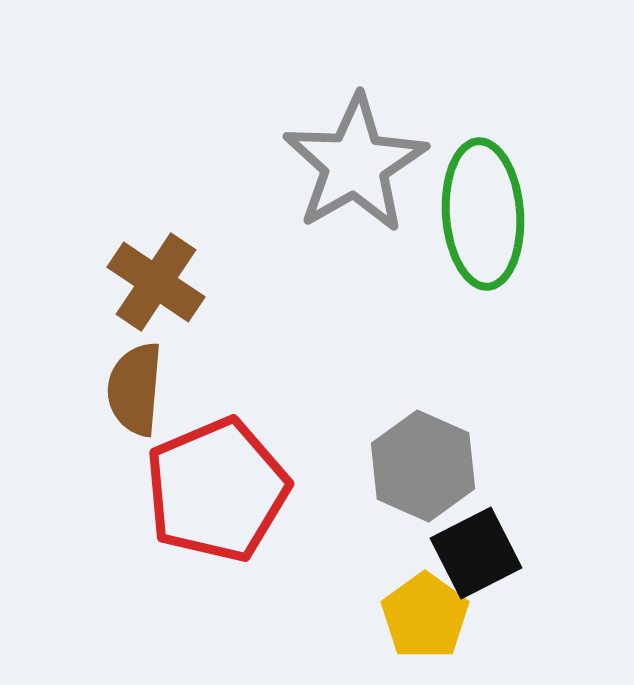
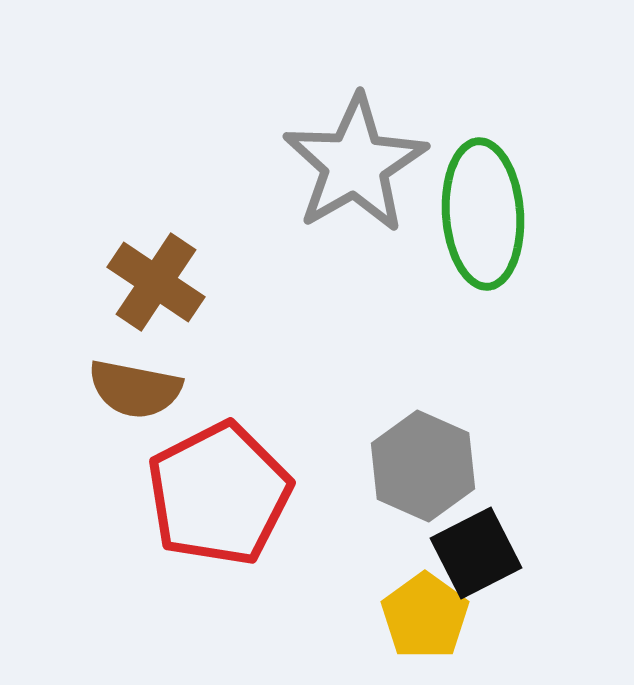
brown semicircle: rotated 84 degrees counterclockwise
red pentagon: moved 2 px right, 4 px down; rotated 4 degrees counterclockwise
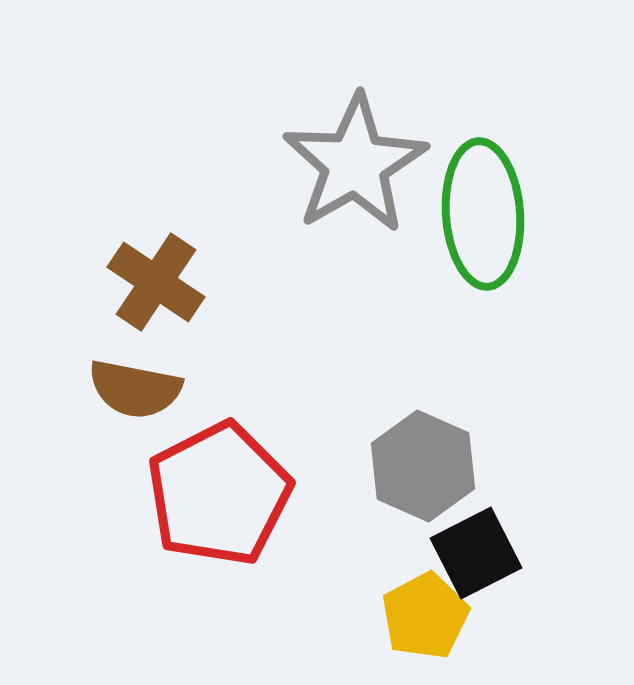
yellow pentagon: rotated 8 degrees clockwise
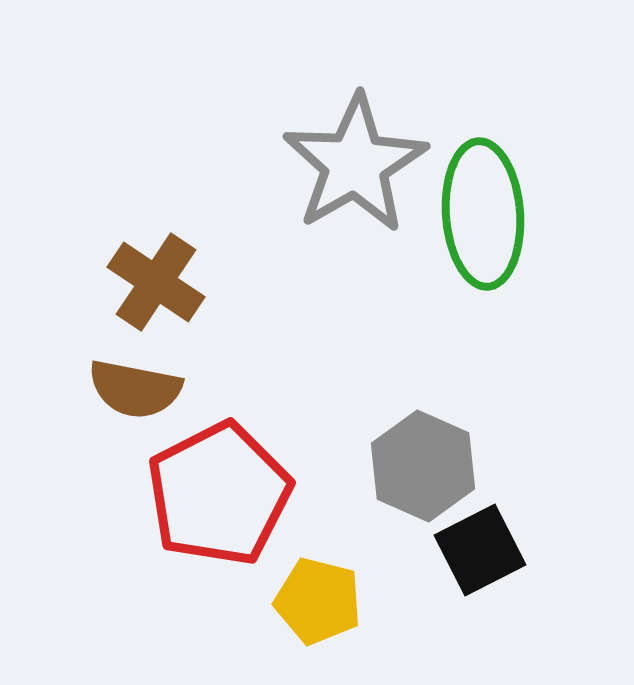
black square: moved 4 px right, 3 px up
yellow pentagon: moved 107 px left, 15 px up; rotated 30 degrees counterclockwise
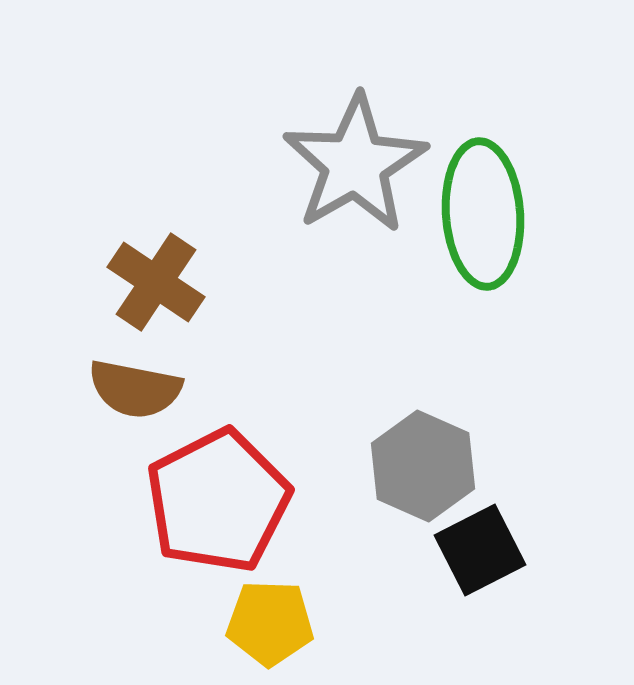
red pentagon: moved 1 px left, 7 px down
yellow pentagon: moved 48 px left, 22 px down; rotated 12 degrees counterclockwise
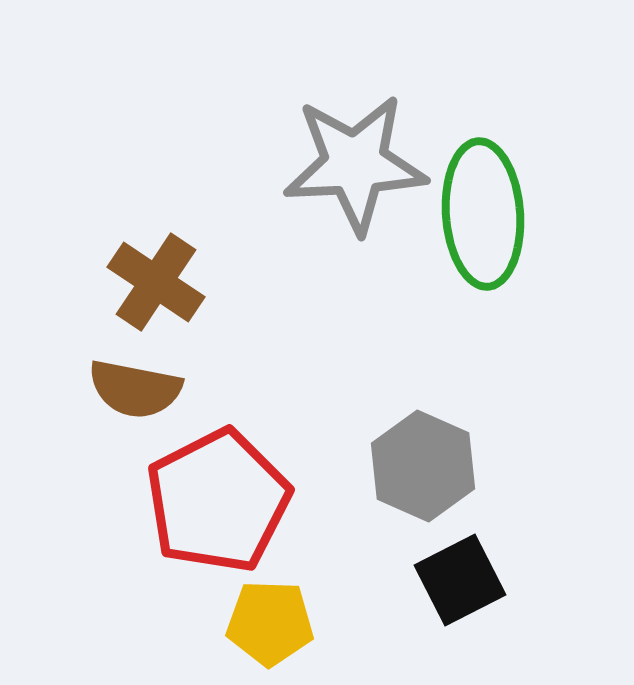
gray star: rotated 27 degrees clockwise
black square: moved 20 px left, 30 px down
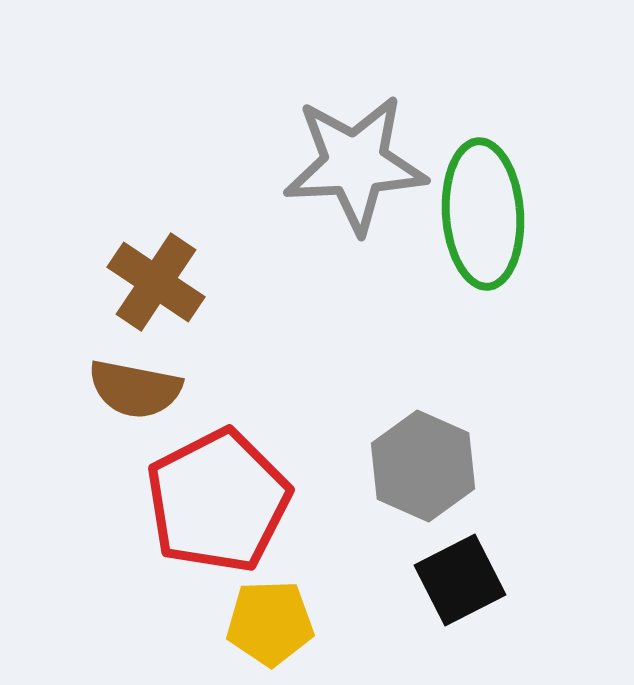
yellow pentagon: rotated 4 degrees counterclockwise
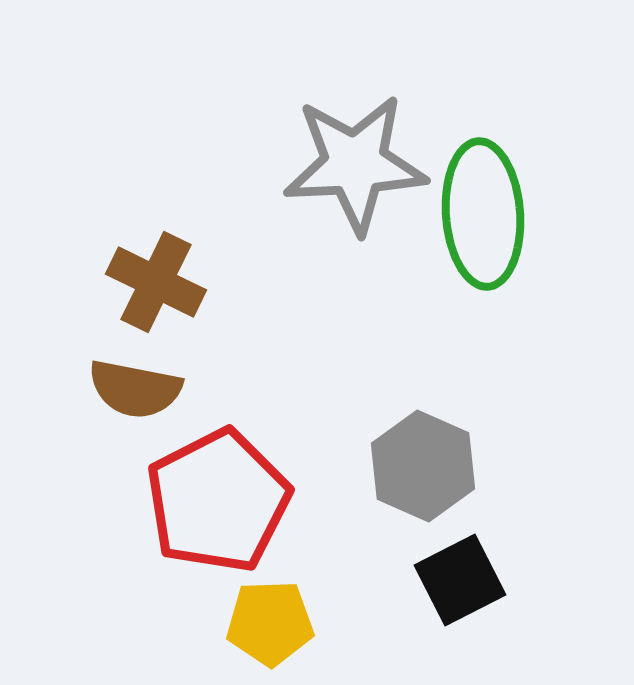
brown cross: rotated 8 degrees counterclockwise
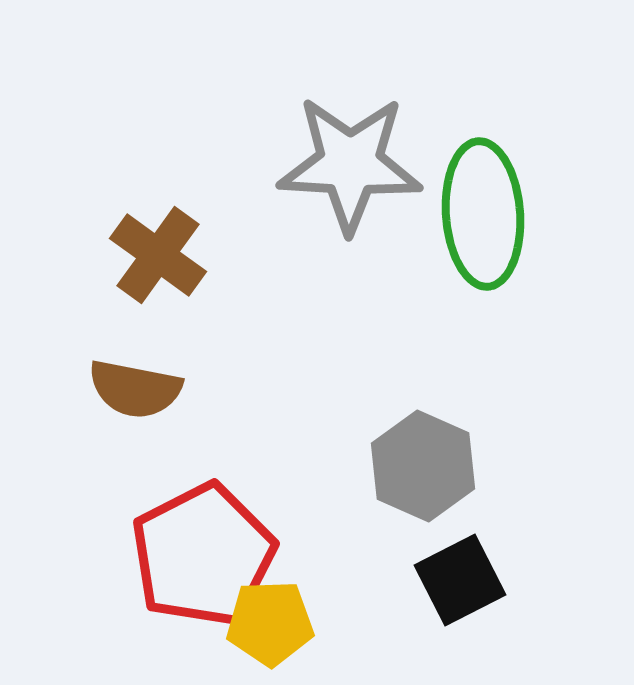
gray star: moved 5 px left; rotated 6 degrees clockwise
brown cross: moved 2 px right, 27 px up; rotated 10 degrees clockwise
red pentagon: moved 15 px left, 54 px down
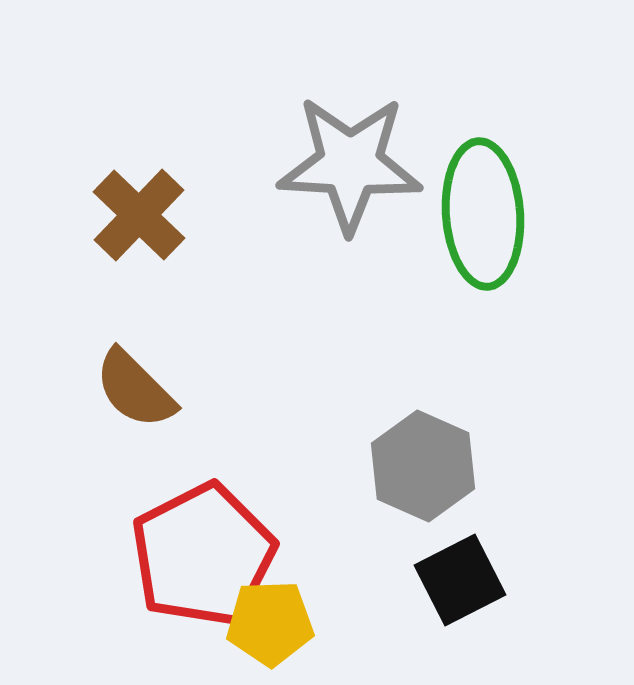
brown cross: moved 19 px left, 40 px up; rotated 8 degrees clockwise
brown semicircle: rotated 34 degrees clockwise
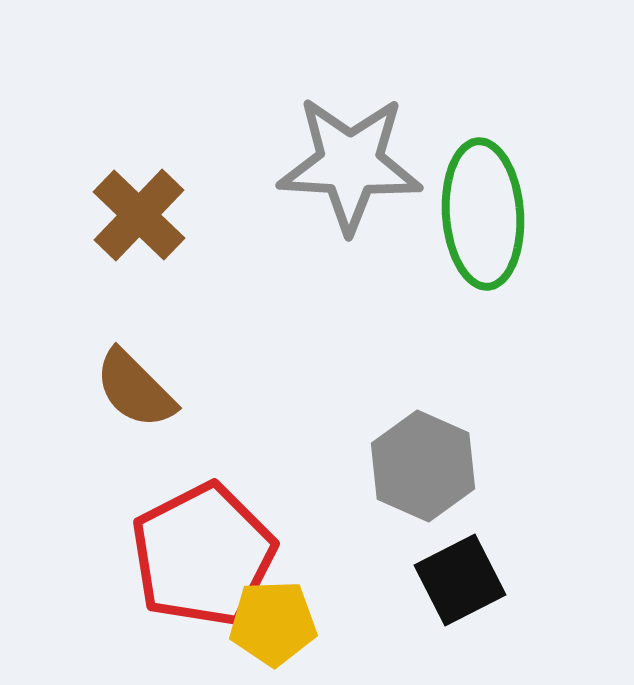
yellow pentagon: moved 3 px right
